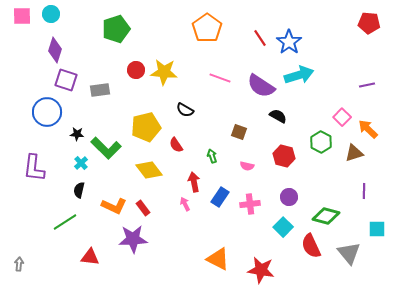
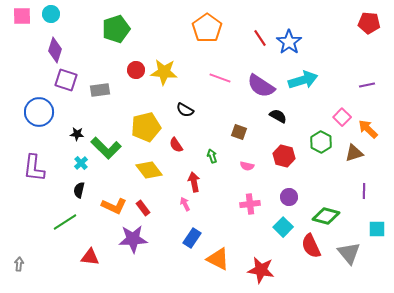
cyan arrow at (299, 75): moved 4 px right, 5 px down
blue circle at (47, 112): moved 8 px left
blue rectangle at (220, 197): moved 28 px left, 41 px down
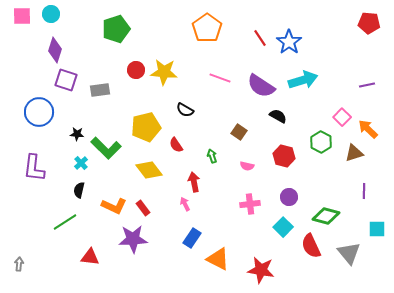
brown square at (239, 132): rotated 14 degrees clockwise
